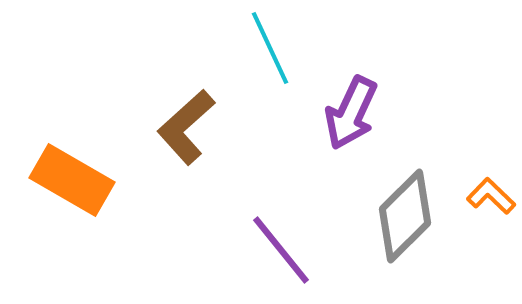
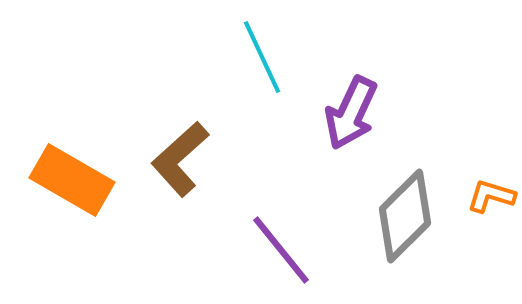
cyan line: moved 8 px left, 9 px down
brown L-shape: moved 6 px left, 32 px down
orange L-shape: rotated 27 degrees counterclockwise
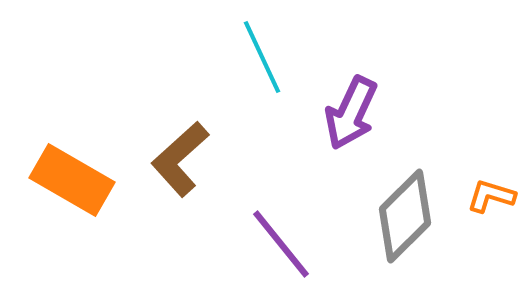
purple line: moved 6 px up
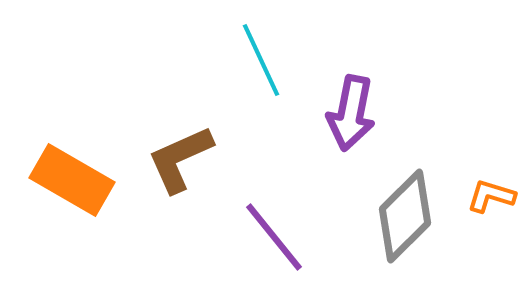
cyan line: moved 1 px left, 3 px down
purple arrow: rotated 14 degrees counterclockwise
brown L-shape: rotated 18 degrees clockwise
purple line: moved 7 px left, 7 px up
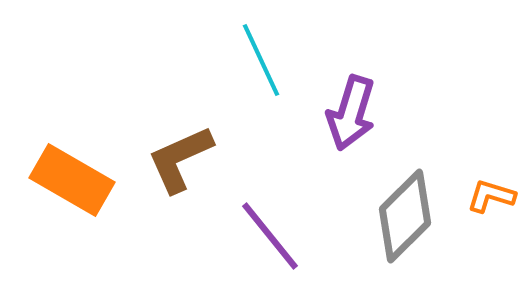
purple arrow: rotated 6 degrees clockwise
purple line: moved 4 px left, 1 px up
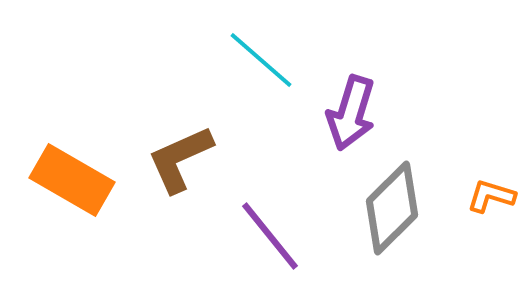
cyan line: rotated 24 degrees counterclockwise
gray diamond: moved 13 px left, 8 px up
